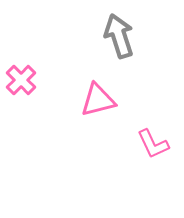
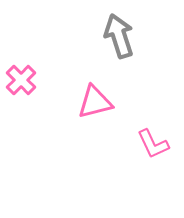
pink triangle: moved 3 px left, 2 px down
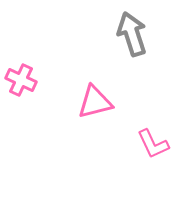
gray arrow: moved 13 px right, 2 px up
pink cross: rotated 20 degrees counterclockwise
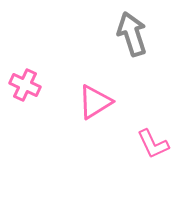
pink cross: moved 4 px right, 5 px down
pink triangle: rotated 18 degrees counterclockwise
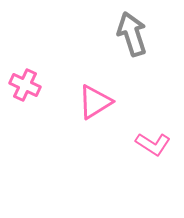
pink L-shape: rotated 32 degrees counterclockwise
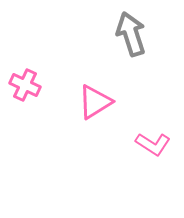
gray arrow: moved 1 px left
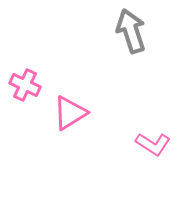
gray arrow: moved 3 px up
pink triangle: moved 25 px left, 11 px down
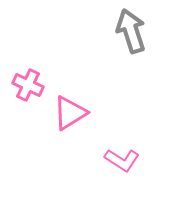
pink cross: moved 3 px right
pink L-shape: moved 31 px left, 16 px down
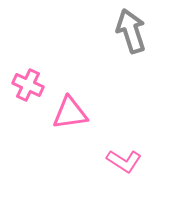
pink triangle: rotated 24 degrees clockwise
pink L-shape: moved 2 px right, 1 px down
